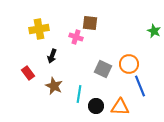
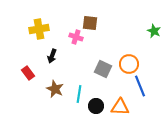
brown star: moved 1 px right, 3 px down
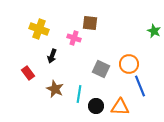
yellow cross: rotated 30 degrees clockwise
pink cross: moved 2 px left, 1 px down
gray square: moved 2 px left
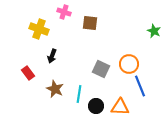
pink cross: moved 10 px left, 26 px up
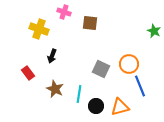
orange triangle: rotated 18 degrees counterclockwise
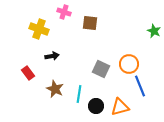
black arrow: rotated 120 degrees counterclockwise
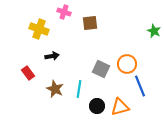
brown square: rotated 14 degrees counterclockwise
orange circle: moved 2 px left
cyan line: moved 5 px up
black circle: moved 1 px right
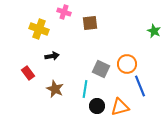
cyan line: moved 6 px right
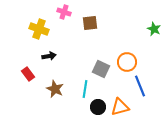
green star: moved 2 px up
black arrow: moved 3 px left
orange circle: moved 2 px up
red rectangle: moved 1 px down
black circle: moved 1 px right, 1 px down
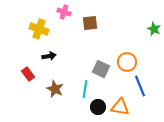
orange triangle: rotated 24 degrees clockwise
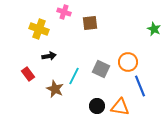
orange circle: moved 1 px right
cyan line: moved 11 px left, 13 px up; rotated 18 degrees clockwise
black circle: moved 1 px left, 1 px up
